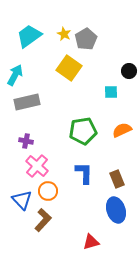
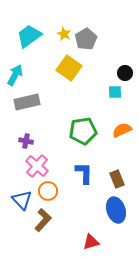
black circle: moved 4 px left, 2 px down
cyan square: moved 4 px right
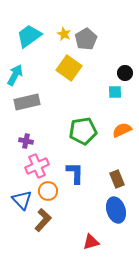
pink cross: rotated 25 degrees clockwise
blue L-shape: moved 9 px left
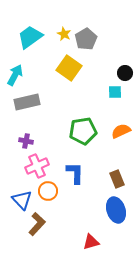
cyan trapezoid: moved 1 px right, 1 px down
orange semicircle: moved 1 px left, 1 px down
brown L-shape: moved 6 px left, 4 px down
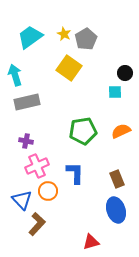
cyan arrow: rotated 45 degrees counterclockwise
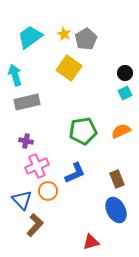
cyan square: moved 10 px right, 1 px down; rotated 24 degrees counterclockwise
blue L-shape: rotated 65 degrees clockwise
blue ellipse: rotated 10 degrees counterclockwise
brown L-shape: moved 2 px left, 1 px down
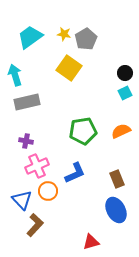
yellow star: rotated 16 degrees counterclockwise
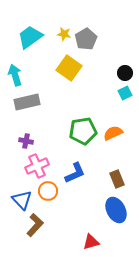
orange semicircle: moved 8 px left, 2 px down
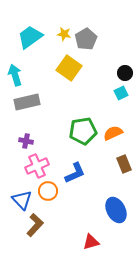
cyan square: moved 4 px left
brown rectangle: moved 7 px right, 15 px up
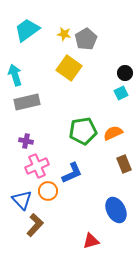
cyan trapezoid: moved 3 px left, 7 px up
blue L-shape: moved 3 px left
red triangle: moved 1 px up
